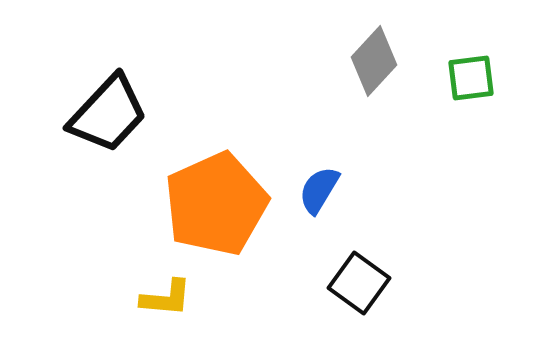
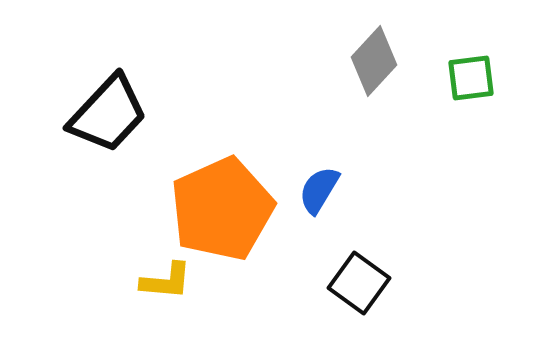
orange pentagon: moved 6 px right, 5 px down
yellow L-shape: moved 17 px up
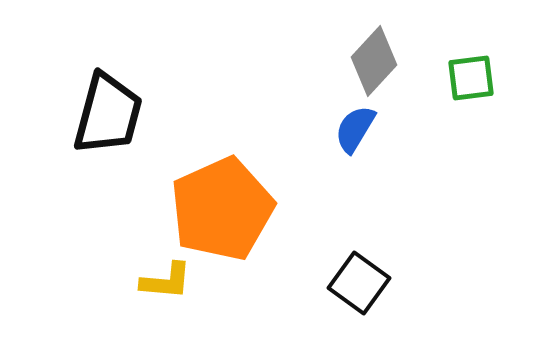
black trapezoid: rotated 28 degrees counterclockwise
blue semicircle: moved 36 px right, 61 px up
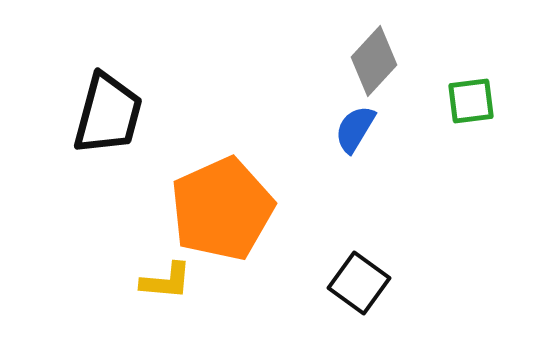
green square: moved 23 px down
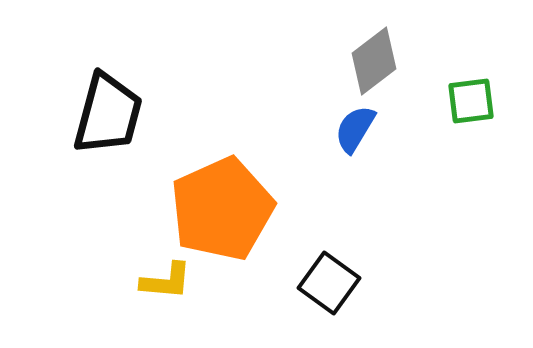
gray diamond: rotated 10 degrees clockwise
black square: moved 30 px left
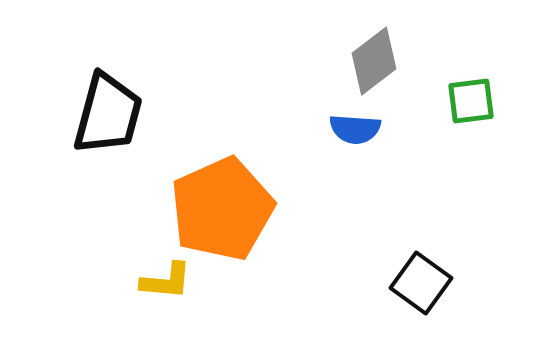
blue semicircle: rotated 117 degrees counterclockwise
black square: moved 92 px right
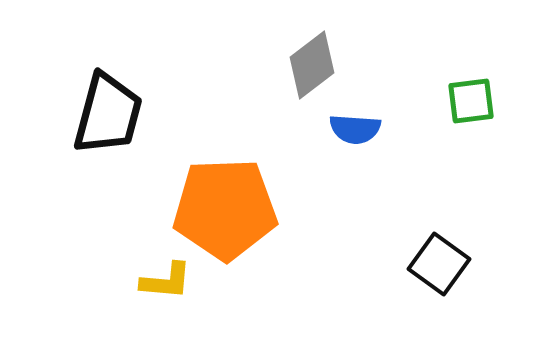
gray diamond: moved 62 px left, 4 px down
orange pentagon: moved 3 px right; rotated 22 degrees clockwise
black square: moved 18 px right, 19 px up
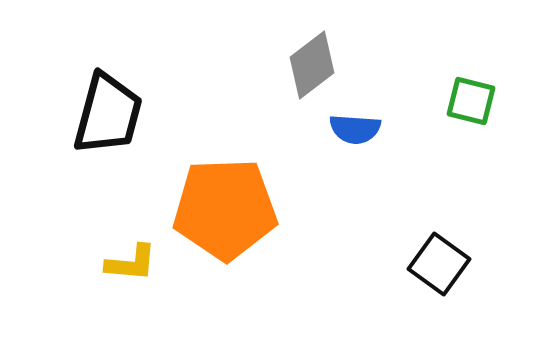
green square: rotated 21 degrees clockwise
yellow L-shape: moved 35 px left, 18 px up
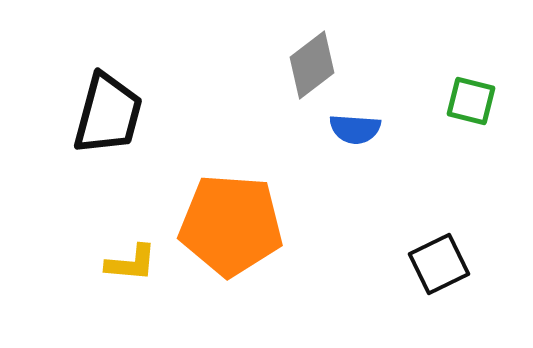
orange pentagon: moved 6 px right, 16 px down; rotated 6 degrees clockwise
black square: rotated 28 degrees clockwise
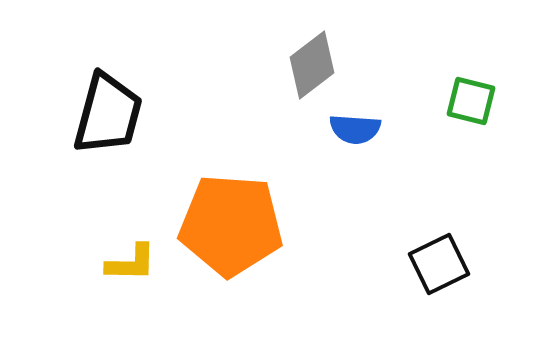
yellow L-shape: rotated 4 degrees counterclockwise
